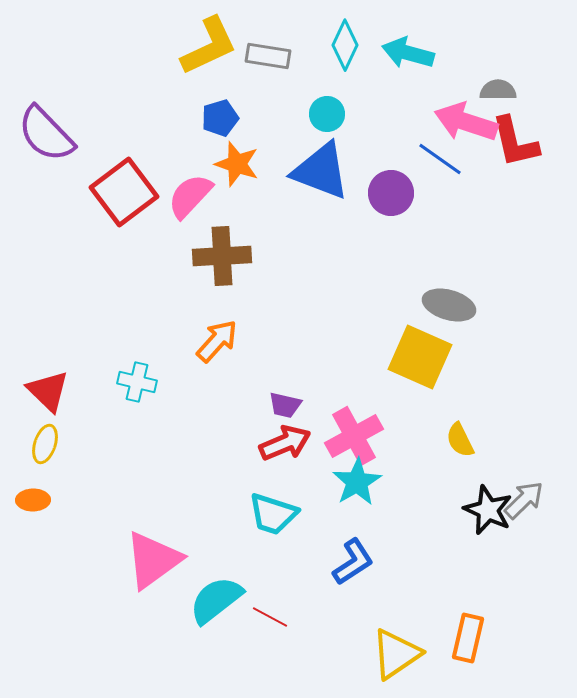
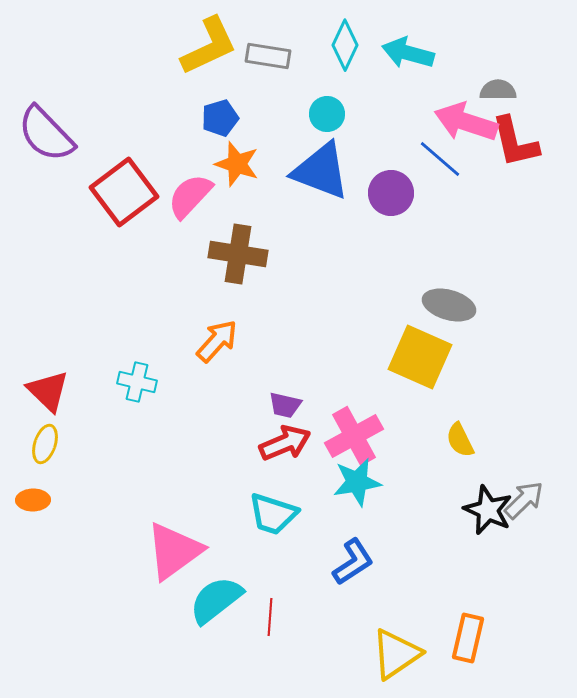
blue line: rotated 6 degrees clockwise
brown cross: moved 16 px right, 2 px up; rotated 12 degrees clockwise
cyan star: rotated 21 degrees clockwise
pink triangle: moved 21 px right, 9 px up
red line: rotated 66 degrees clockwise
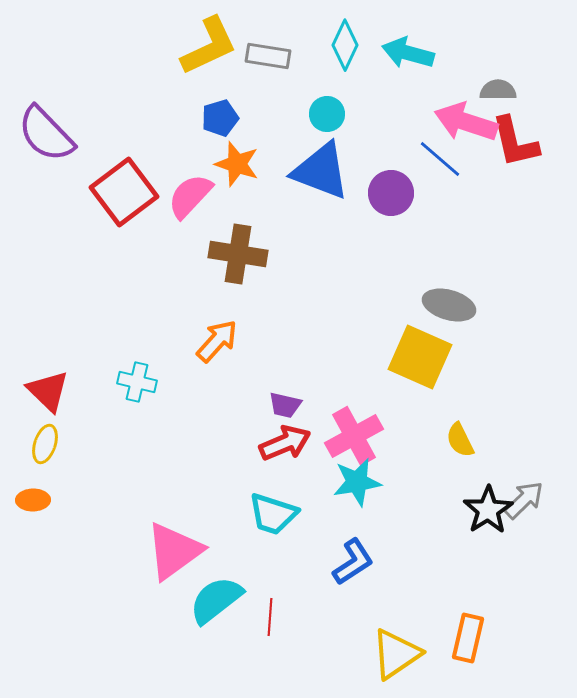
black star: rotated 15 degrees clockwise
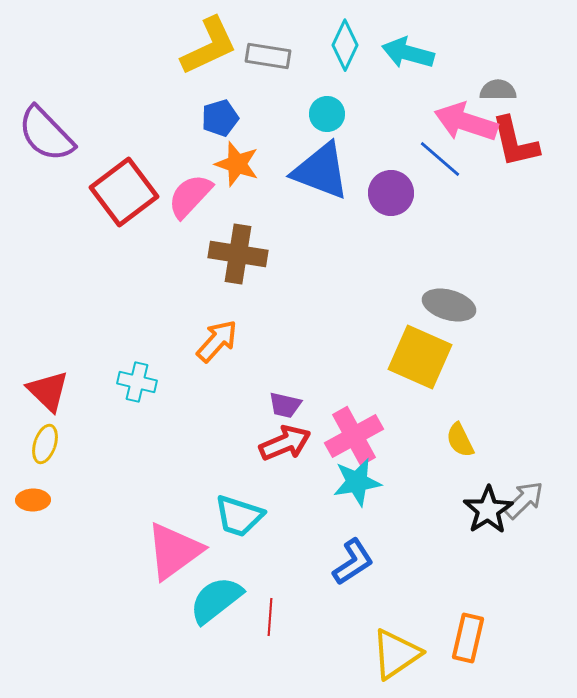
cyan trapezoid: moved 34 px left, 2 px down
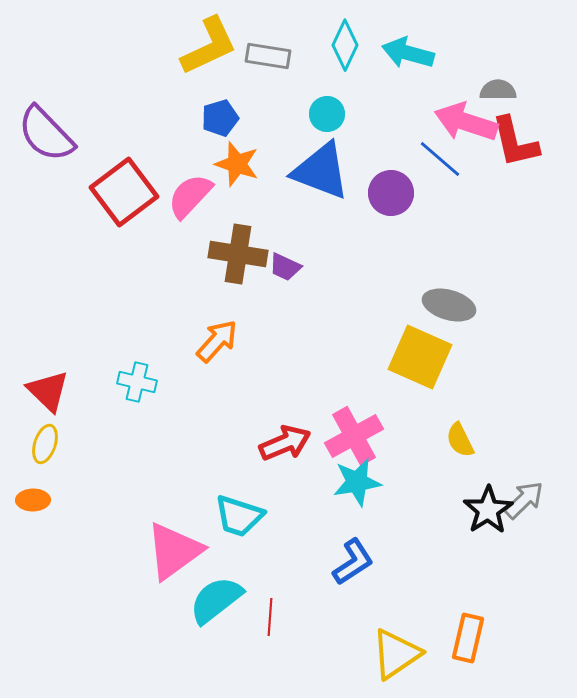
purple trapezoid: moved 138 px up; rotated 12 degrees clockwise
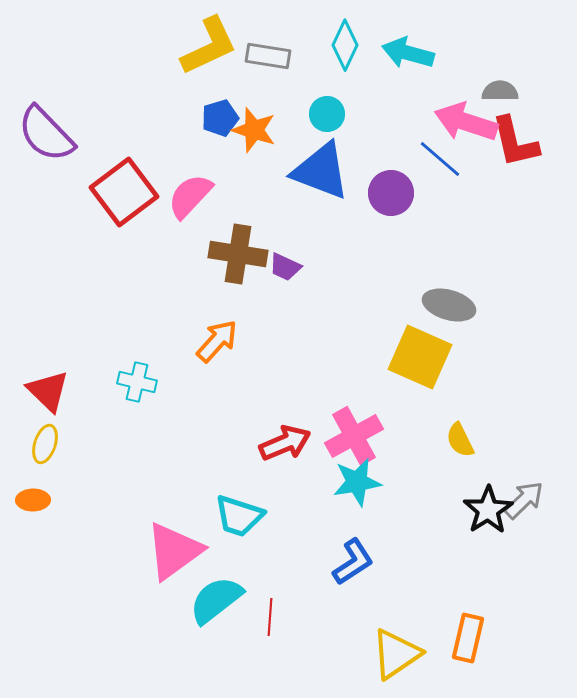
gray semicircle: moved 2 px right, 1 px down
orange star: moved 17 px right, 34 px up
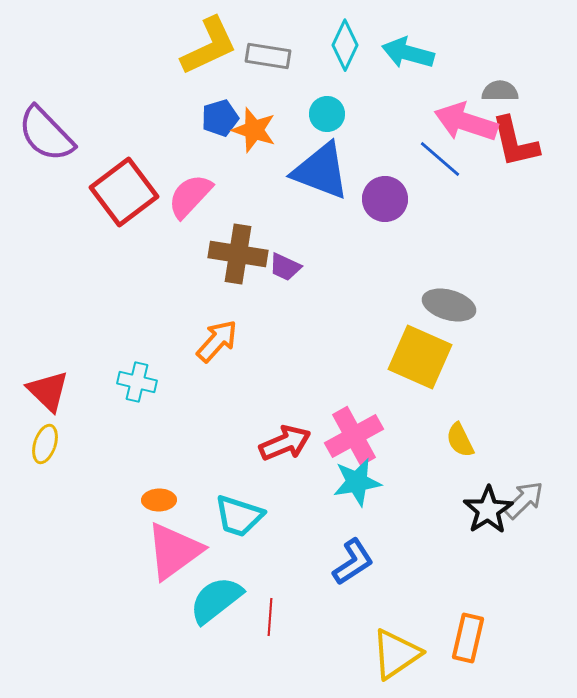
purple circle: moved 6 px left, 6 px down
orange ellipse: moved 126 px right
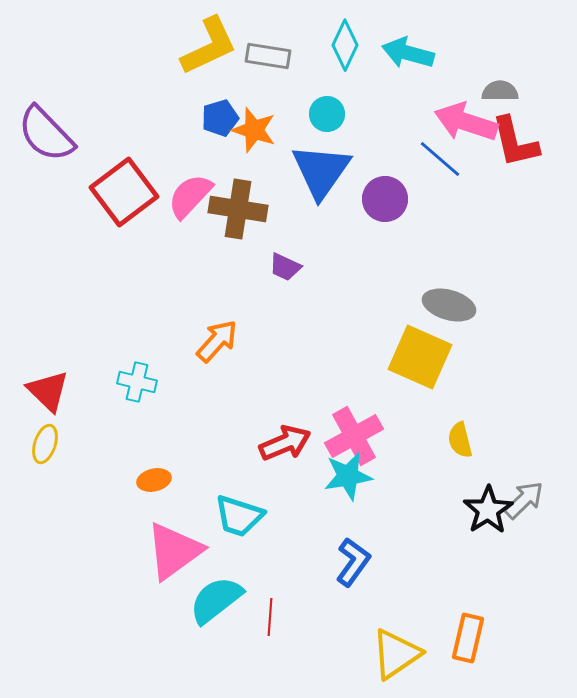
blue triangle: rotated 44 degrees clockwise
brown cross: moved 45 px up
yellow semicircle: rotated 12 degrees clockwise
cyan star: moved 9 px left, 6 px up
orange ellipse: moved 5 px left, 20 px up; rotated 12 degrees counterclockwise
blue L-shape: rotated 21 degrees counterclockwise
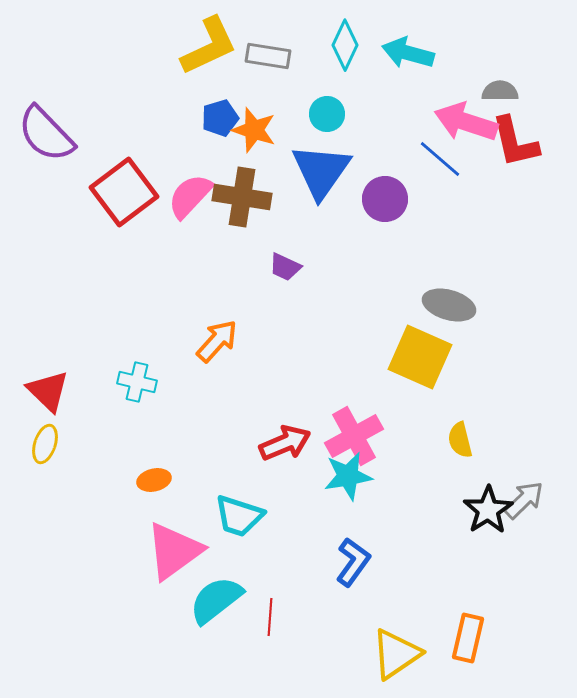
brown cross: moved 4 px right, 12 px up
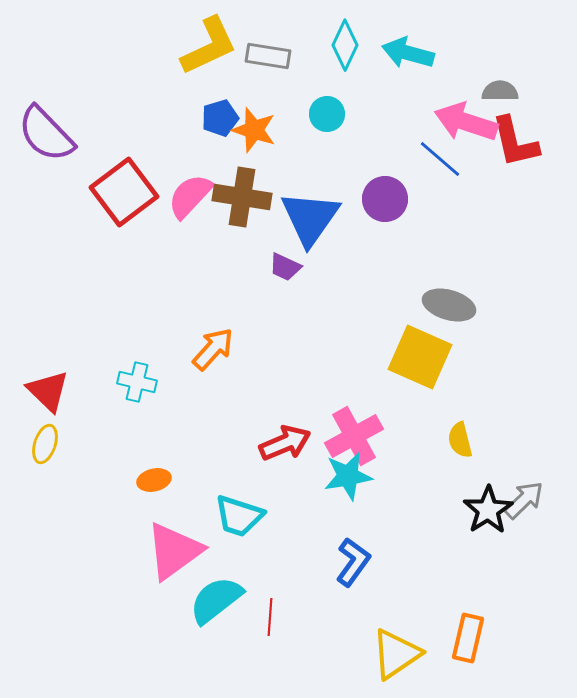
blue triangle: moved 11 px left, 47 px down
orange arrow: moved 4 px left, 8 px down
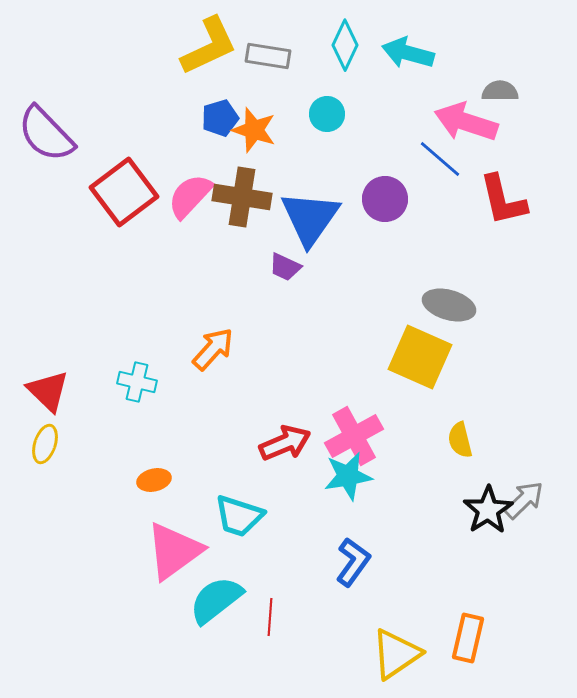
red L-shape: moved 12 px left, 58 px down
